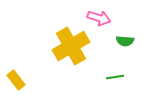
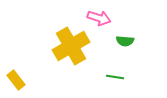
green line: rotated 18 degrees clockwise
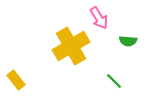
pink arrow: rotated 40 degrees clockwise
green semicircle: moved 3 px right
green line: moved 1 px left, 4 px down; rotated 36 degrees clockwise
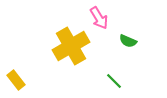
green semicircle: rotated 18 degrees clockwise
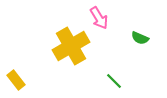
green semicircle: moved 12 px right, 3 px up
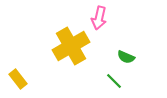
pink arrow: rotated 45 degrees clockwise
green semicircle: moved 14 px left, 19 px down
yellow rectangle: moved 2 px right, 1 px up
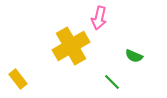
green semicircle: moved 8 px right, 1 px up
green line: moved 2 px left, 1 px down
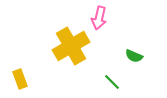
yellow rectangle: moved 2 px right; rotated 18 degrees clockwise
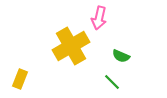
green semicircle: moved 13 px left
yellow rectangle: rotated 42 degrees clockwise
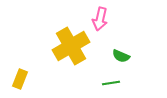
pink arrow: moved 1 px right, 1 px down
green line: moved 1 px left, 1 px down; rotated 54 degrees counterclockwise
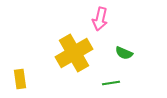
yellow cross: moved 3 px right, 7 px down
green semicircle: moved 3 px right, 3 px up
yellow rectangle: rotated 30 degrees counterclockwise
